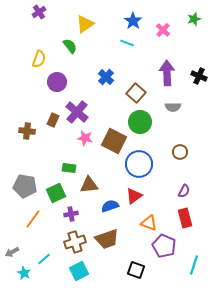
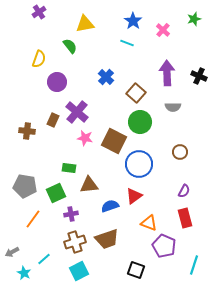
yellow triangle at (85, 24): rotated 24 degrees clockwise
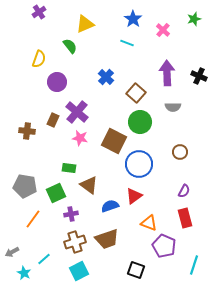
blue star at (133, 21): moved 2 px up
yellow triangle at (85, 24): rotated 12 degrees counterclockwise
pink star at (85, 138): moved 5 px left
brown triangle at (89, 185): rotated 42 degrees clockwise
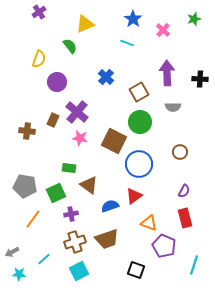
black cross at (199, 76): moved 1 px right, 3 px down; rotated 21 degrees counterclockwise
brown square at (136, 93): moved 3 px right, 1 px up; rotated 18 degrees clockwise
cyan star at (24, 273): moved 5 px left, 1 px down; rotated 24 degrees counterclockwise
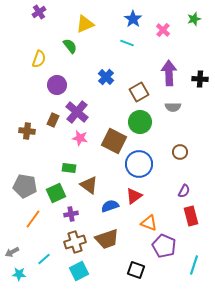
purple arrow at (167, 73): moved 2 px right
purple circle at (57, 82): moved 3 px down
red rectangle at (185, 218): moved 6 px right, 2 px up
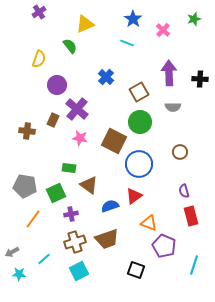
purple cross at (77, 112): moved 3 px up
purple semicircle at (184, 191): rotated 136 degrees clockwise
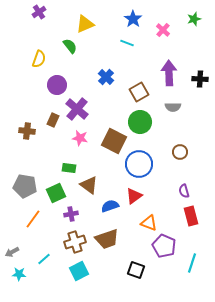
cyan line at (194, 265): moved 2 px left, 2 px up
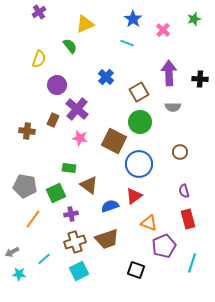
red rectangle at (191, 216): moved 3 px left, 3 px down
purple pentagon at (164, 246): rotated 25 degrees clockwise
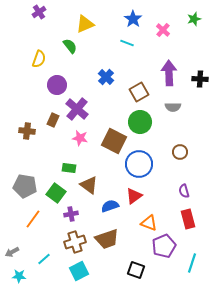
green square at (56, 193): rotated 30 degrees counterclockwise
cyan star at (19, 274): moved 2 px down
